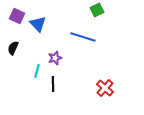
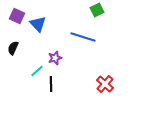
cyan line: rotated 32 degrees clockwise
black line: moved 2 px left
red cross: moved 4 px up
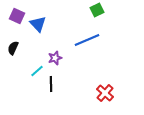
blue line: moved 4 px right, 3 px down; rotated 40 degrees counterclockwise
red cross: moved 9 px down
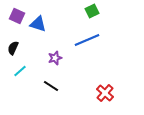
green square: moved 5 px left, 1 px down
blue triangle: rotated 30 degrees counterclockwise
cyan line: moved 17 px left
black line: moved 2 px down; rotated 56 degrees counterclockwise
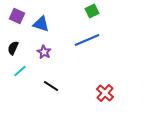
blue triangle: moved 3 px right
purple star: moved 11 px left, 6 px up; rotated 24 degrees counterclockwise
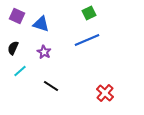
green square: moved 3 px left, 2 px down
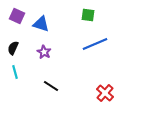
green square: moved 1 px left, 2 px down; rotated 32 degrees clockwise
blue line: moved 8 px right, 4 px down
cyan line: moved 5 px left, 1 px down; rotated 64 degrees counterclockwise
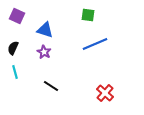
blue triangle: moved 4 px right, 6 px down
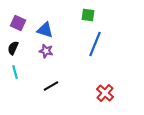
purple square: moved 1 px right, 7 px down
blue line: rotated 45 degrees counterclockwise
purple star: moved 2 px right, 1 px up; rotated 16 degrees counterclockwise
black line: rotated 63 degrees counterclockwise
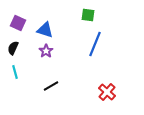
purple star: rotated 24 degrees clockwise
red cross: moved 2 px right, 1 px up
